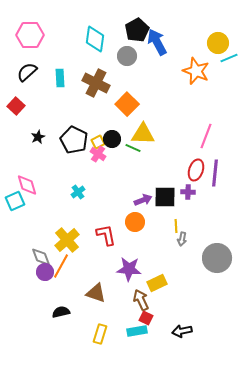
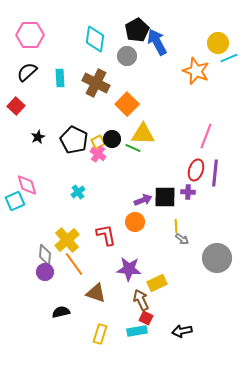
gray arrow at (182, 239): rotated 64 degrees counterclockwise
gray diamond at (41, 257): moved 4 px right, 2 px up; rotated 25 degrees clockwise
orange line at (61, 266): moved 13 px right, 2 px up; rotated 65 degrees counterclockwise
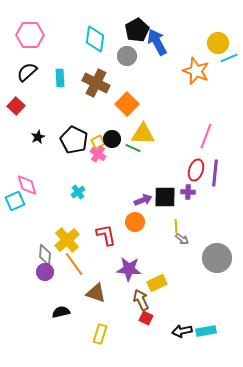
cyan rectangle at (137, 331): moved 69 px right
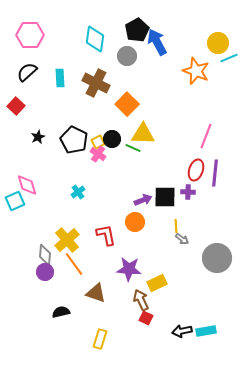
yellow rectangle at (100, 334): moved 5 px down
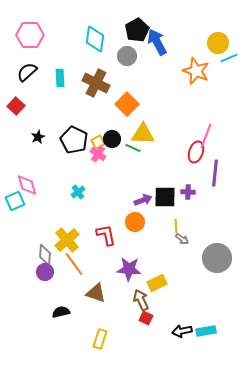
red ellipse at (196, 170): moved 18 px up
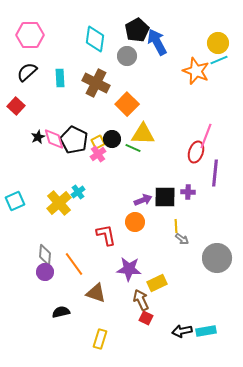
cyan line at (229, 58): moved 10 px left, 2 px down
pink cross at (98, 154): rotated 21 degrees clockwise
pink diamond at (27, 185): moved 27 px right, 46 px up
yellow cross at (67, 240): moved 8 px left, 37 px up
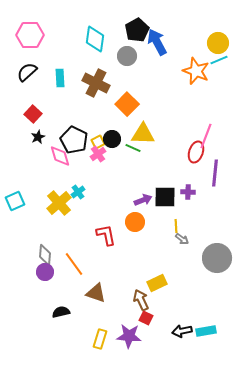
red square at (16, 106): moved 17 px right, 8 px down
pink diamond at (54, 139): moved 6 px right, 17 px down
purple star at (129, 269): moved 67 px down
